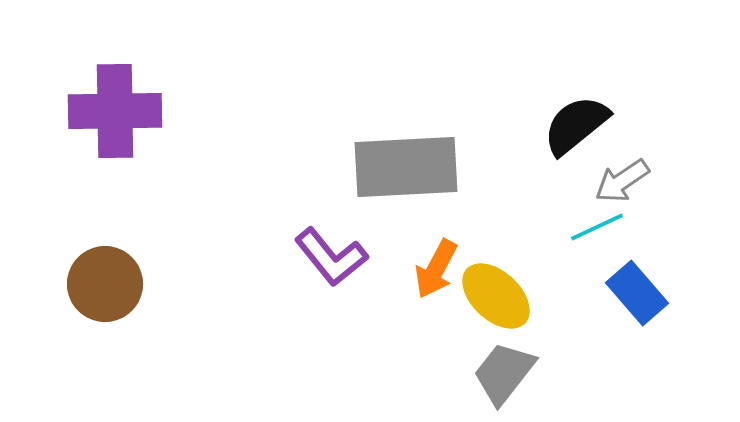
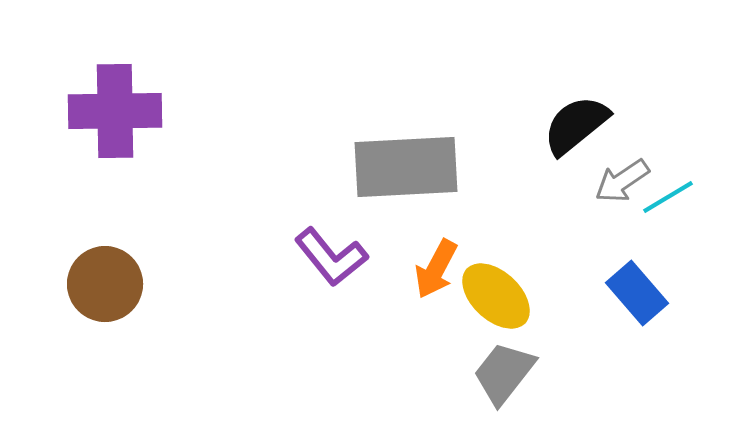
cyan line: moved 71 px right, 30 px up; rotated 6 degrees counterclockwise
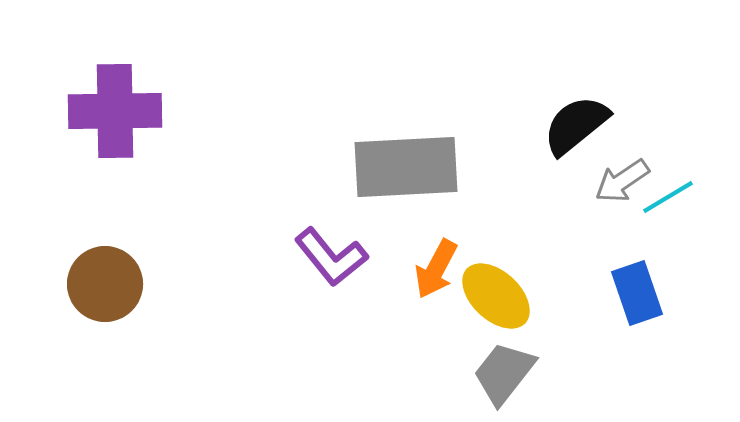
blue rectangle: rotated 22 degrees clockwise
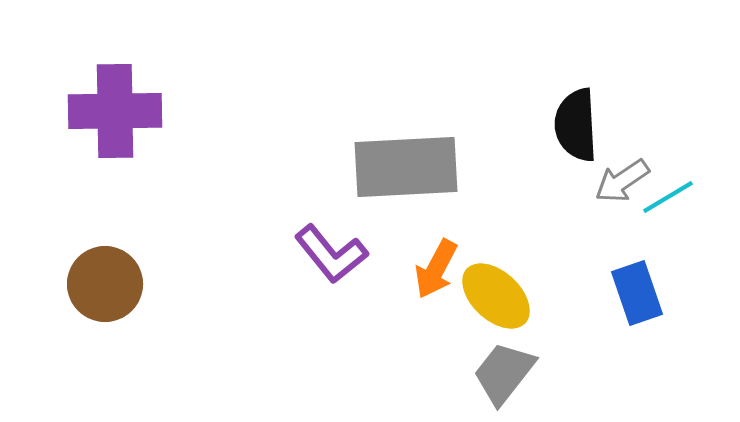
black semicircle: rotated 54 degrees counterclockwise
purple L-shape: moved 3 px up
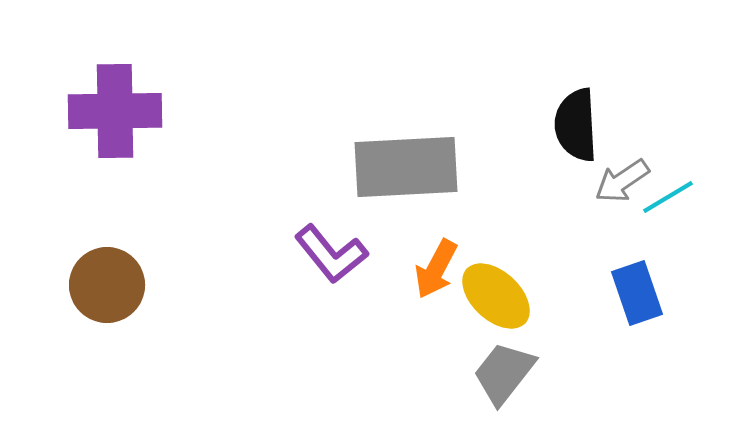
brown circle: moved 2 px right, 1 px down
